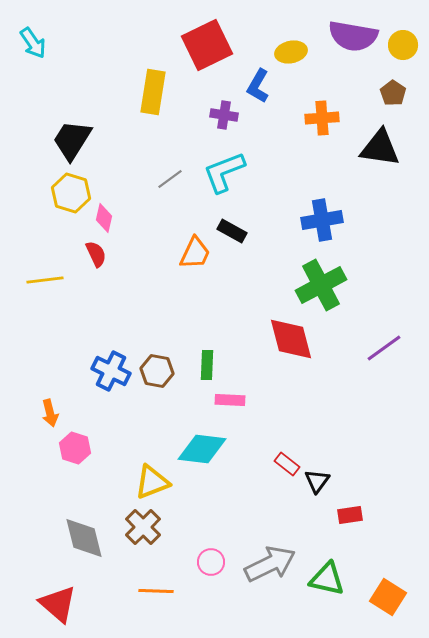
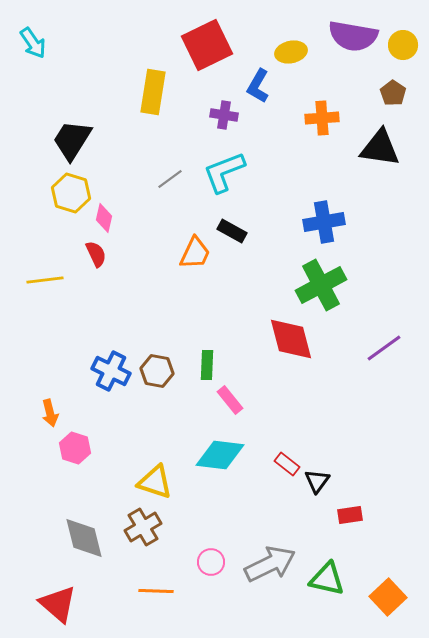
blue cross at (322, 220): moved 2 px right, 2 px down
pink rectangle at (230, 400): rotated 48 degrees clockwise
cyan diamond at (202, 449): moved 18 px right, 6 px down
yellow triangle at (152, 482): moved 3 px right; rotated 39 degrees clockwise
brown cross at (143, 527): rotated 15 degrees clockwise
orange square at (388, 597): rotated 15 degrees clockwise
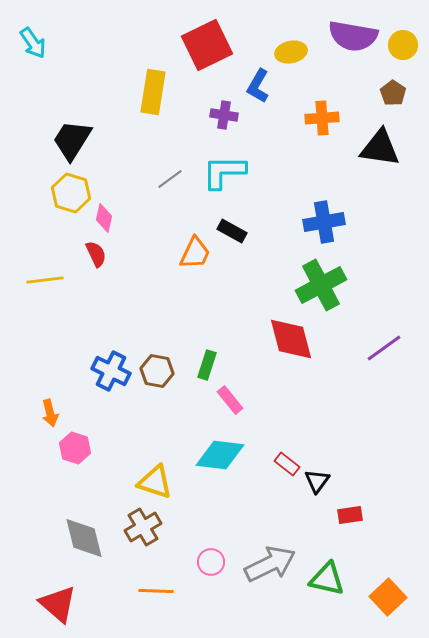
cyan L-shape at (224, 172): rotated 21 degrees clockwise
green rectangle at (207, 365): rotated 16 degrees clockwise
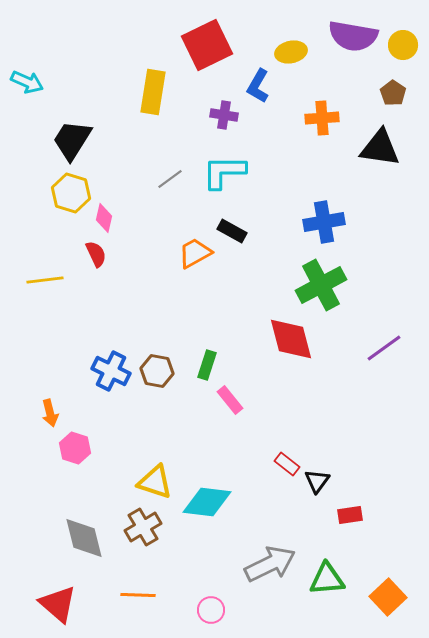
cyan arrow at (33, 43): moved 6 px left, 39 px down; rotated 32 degrees counterclockwise
orange trapezoid at (195, 253): rotated 144 degrees counterclockwise
cyan diamond at (220, 455): moved 13 px left, 47 px down
pink circle at (211, 562): moved 48 px down
green triangle at (327, 579): rotated 18 degrees counterclockwise
orange line at (156, 591): moved 18 px left, 4 px down
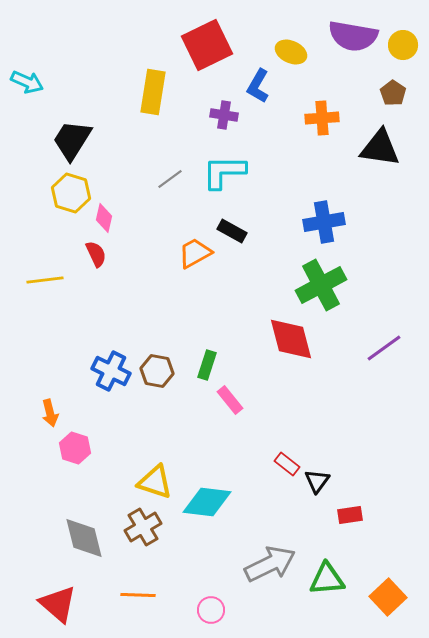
yellow ellipse at (291, 52): rotated 36 degrees clockwise
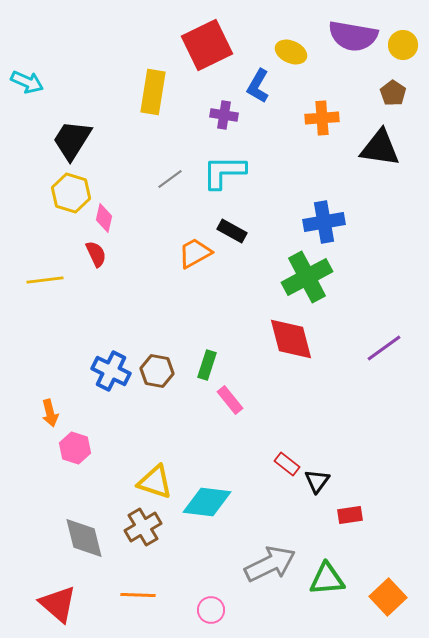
green cross at (321, 285): moved 14 px left, 8 px up
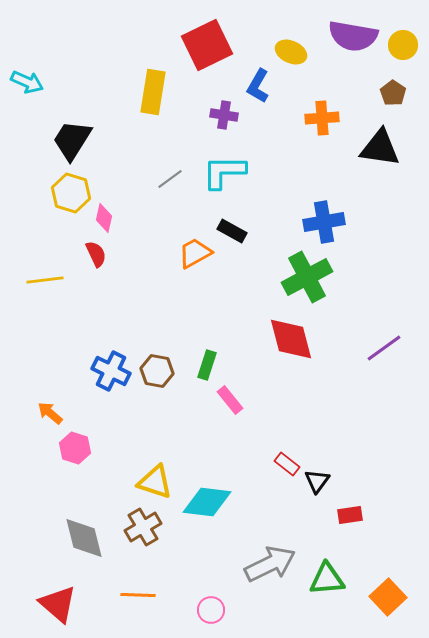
orange arrow at (50, 413): rotated 144 degrees clockwise
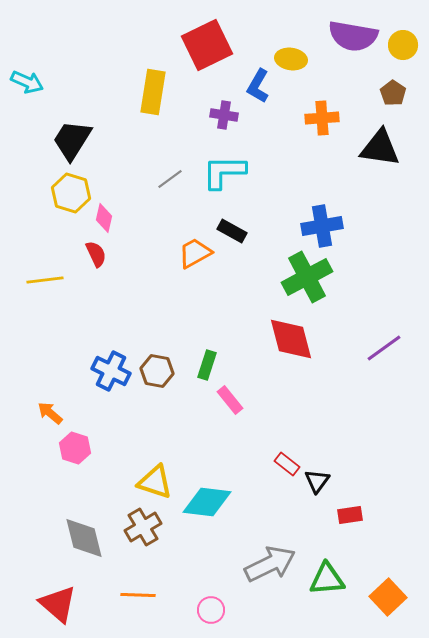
yellow ellipse at (291, 52): moved 7 px down; rotated 16 degrees counterclockwise
blue cross at (324, 222): moved 2 px left, 4 px down
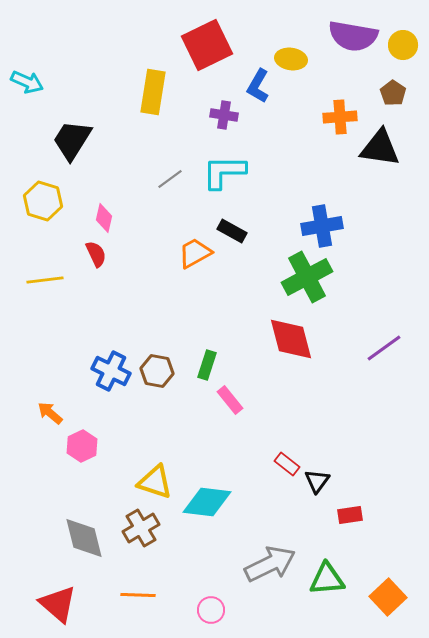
orange cross at (322, 118): moved 18 px right, 1 px up
yellow hexagon at (71, 193): moved 28 px left, 8 px down
pink hexagon at (75, 448): moved 7 px right, 2 px up; rotated 16 degrees clockwise
brown cross at (143, 527): moved 2 px left, 1 px down
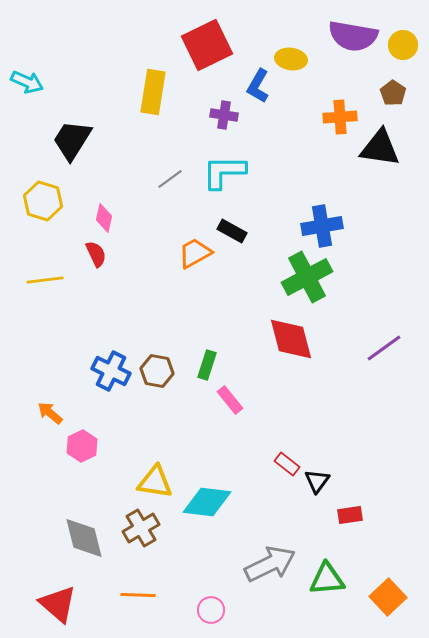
yellow triangle at (155, 482): rotated 9 degrees counterclockwise
